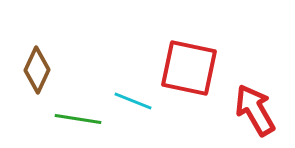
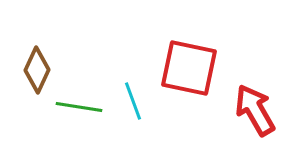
cyan line: rotated 48 degrees clockwise
green line: moved 1 px right, 12 px up
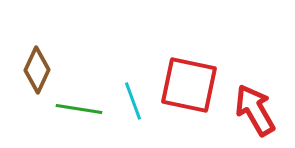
red square: moved 17 px down
green line: moved 2 px down
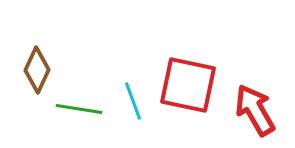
red square: moved 1 px left
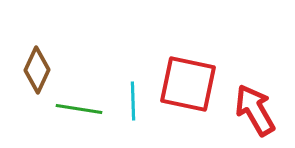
red square: moved 1 px up
cyan line: rotated 18 degrees clockwise
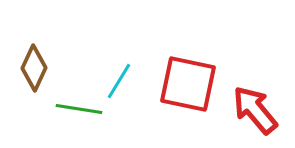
brown diamond: moved 3 px left, 2 px up
cyan line: moved 14 px left, 20 px up; rotated 33 degrees clockwise
red arrow: rotated 10 degrees counterclockwise
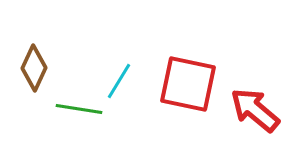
red arrow: rotated 10 degrees counterclockwise
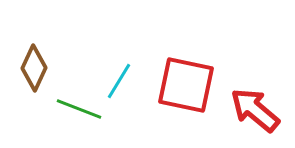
red square: moved 2 px left, 1 px down
green line: rotated 12 degrees clockwise
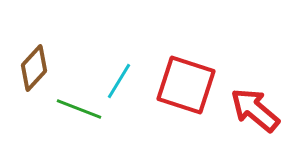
brown diamond: rotated 18 degrees clockwise
red square: rotated 6 degrees clockwise
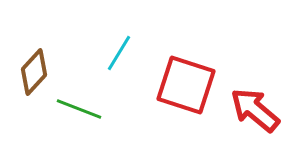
brown diamond: moved 4 px down
cyan line: moved 28 px up
